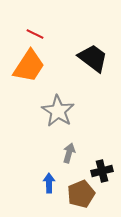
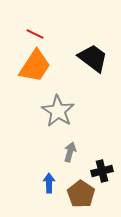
orange trapezoid: moved 6 px right
gray arrow: moved 1 px right, 1 px up
brown pentagon: rotated 16 degrees counterclockwise
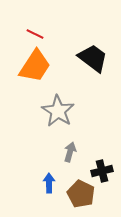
brown pentagon: rotated 8 degrees counterclockwise
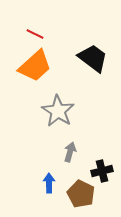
orange trapezoid: rotated 15 degrees clockwise
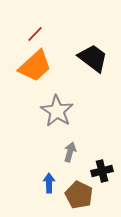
red line: rotated 72 degrees counterclockwise
gray star: moved 1 px left
brown pentagon: moved 2 px left, 1 px down
